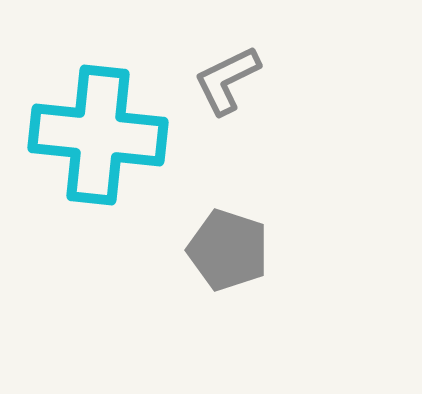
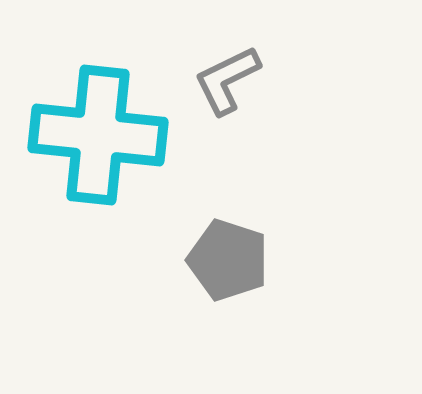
gray pentagon: moved 10 px down
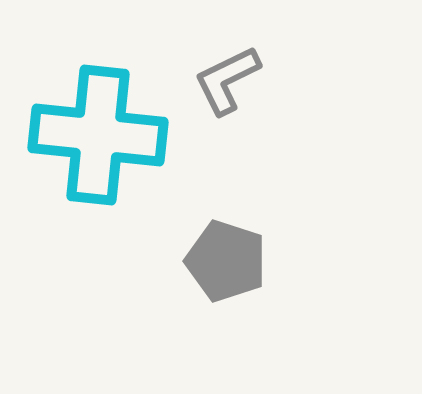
gray pentagon: moved 2 px left, 1 px down
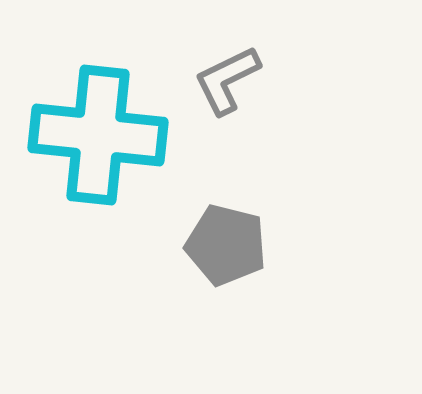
gray pentagon: moved 16 px up; rotated 4 degrees counterclockwise
